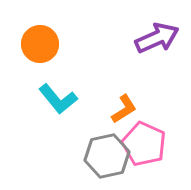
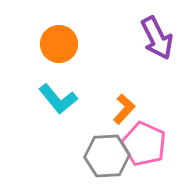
purple arrow: rotated 87 degrees clockwise
orange circle: moved 19 px right
orange L-shape: rotated 16 degrees counterclockwise
gray hexagon: rotated 9 degrees clockwise
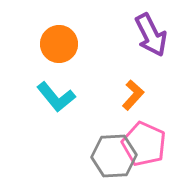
purple arrow: moved 6 px left, 3 px up
cyan L-shape: moved 2 px left, 2 px up
orange L-shape: moved 9 px right, 14 px up
gray hexagon: moved 7 px right
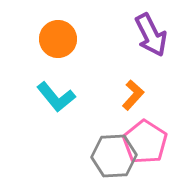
orange circle: moved 1 px left, 5 px up
pink pentagon: moved 1 px right, 2 px up; rotated 9 degrees clockwise
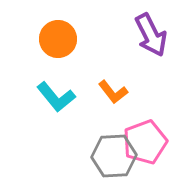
orange L-shape: moved 20 px left, 3 px up; rotated 100 degrees clockwise
pink pentagon: rotated 18 degrees clockwise
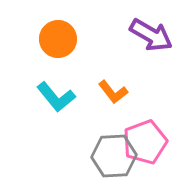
purple arrow: rotated 33 degrees counterclockwise
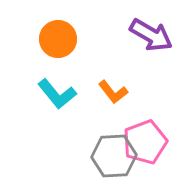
cyan L-shape: moved 1 px right, 3 px up
